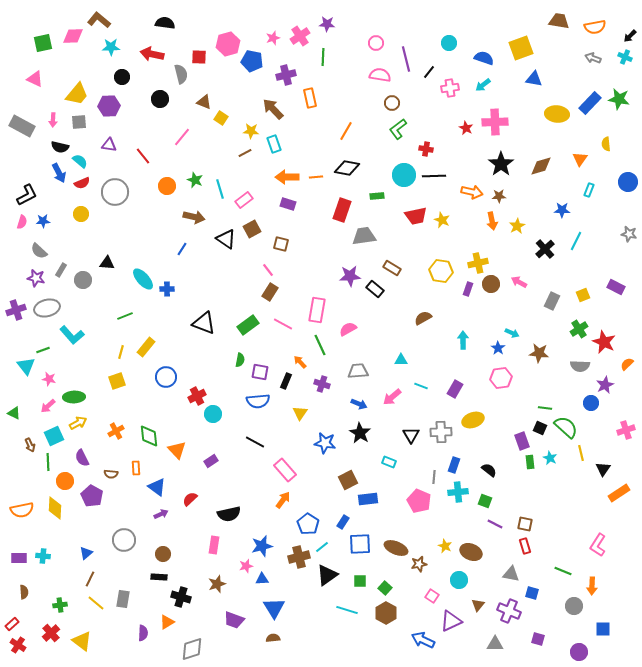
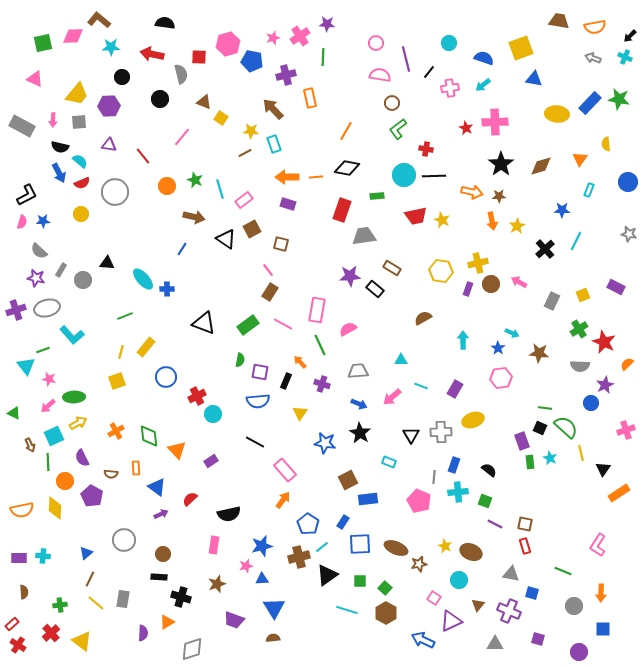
orange arrow at (592, 586): moved 9 px right, 7 px down
pink square at (432, 596): moved 2 px right, 2 px down
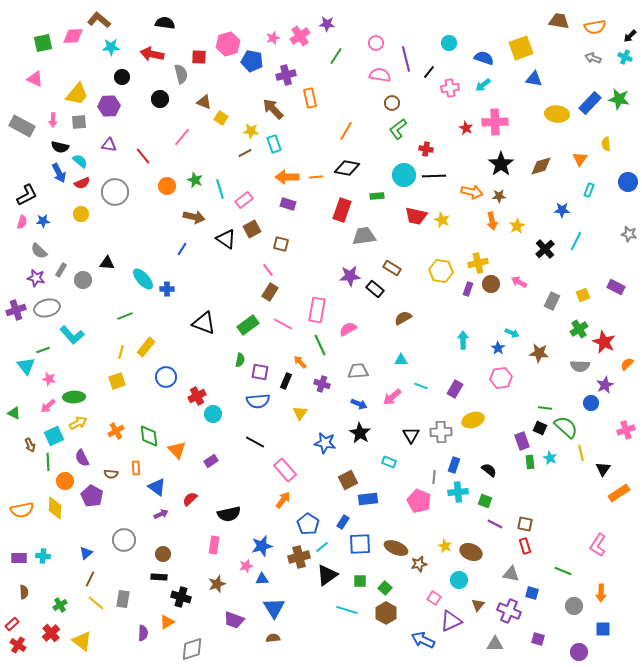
green line at (323, 57): moved 13 px right, 1 px up; rotated 30 degrees clockwise
red trapezoid at (416, 216): rotated 25 degrees clockwise
brown semicircle at (423, 318): moved 20 px left
green cross at (60, 605): rotated 24 degrees counterclockwise
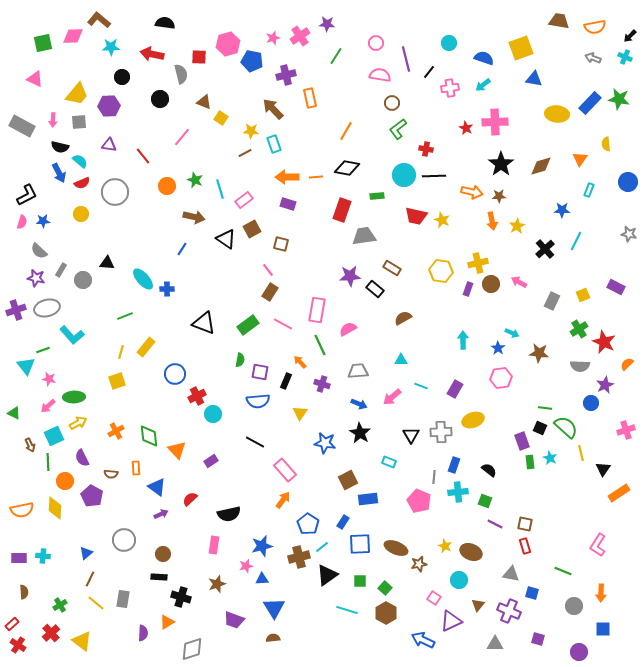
blue circle at (166, 377): moved 9 px right, 3 px up
